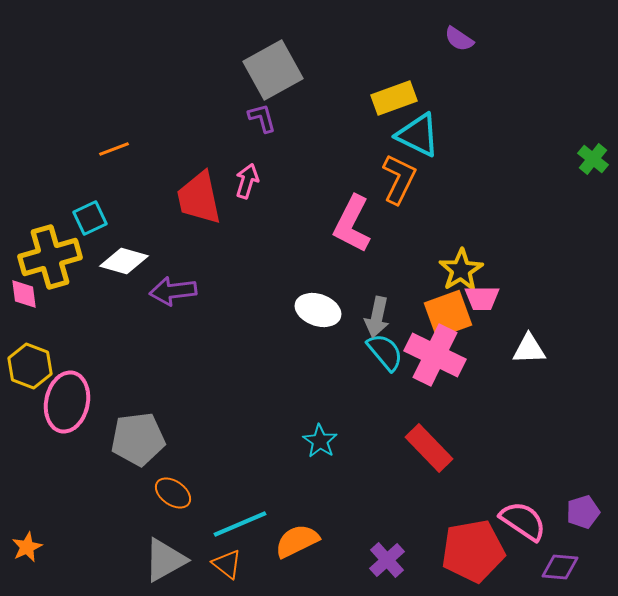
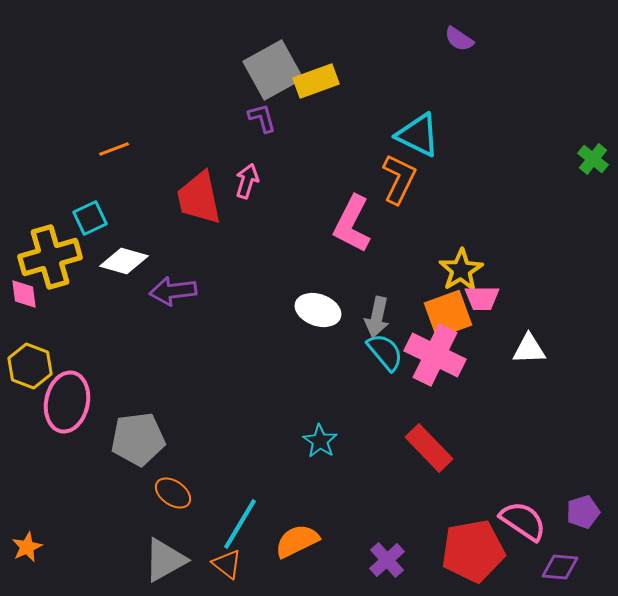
yellow rectangle: moved 78 px left, 17 px up
cyan line: rotated 36 degrees counterclockwise
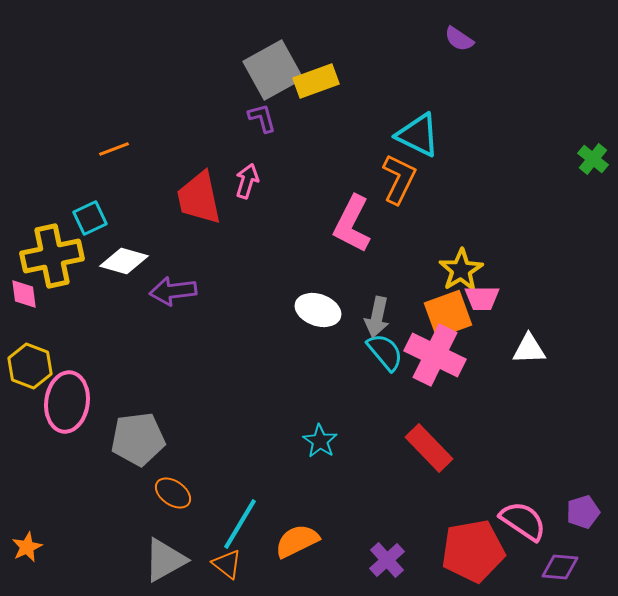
yellow cross: moved 2 px right, 1 px up; rotated 4 degrees clockwise
pink ellipse: rotated 4 degrees counterclockwise
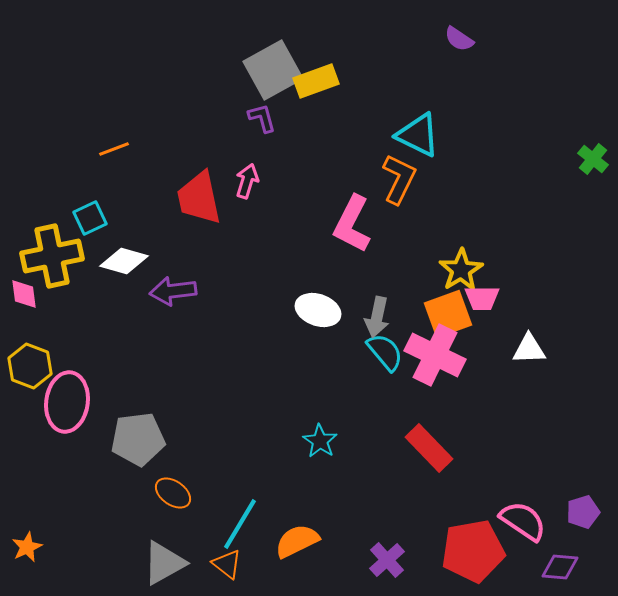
gray triangle: moved 1 px left, 3 px down
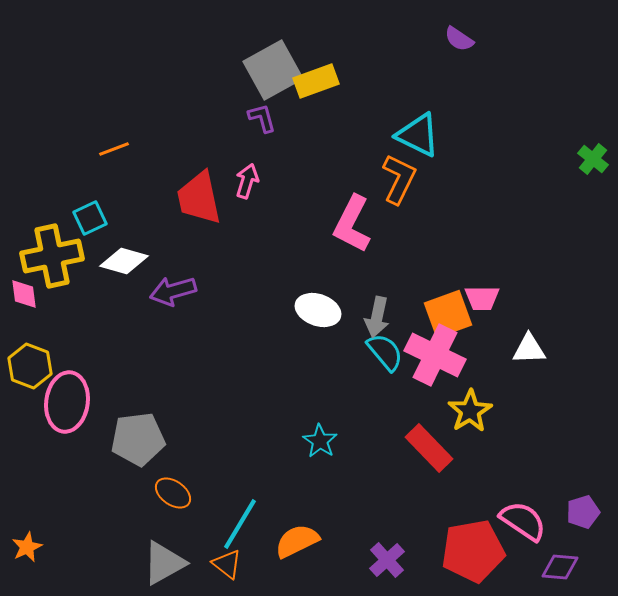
yellow star: moved 9 px right, 141 px down
purple arrow: rotated 9 degrees counterclockwise
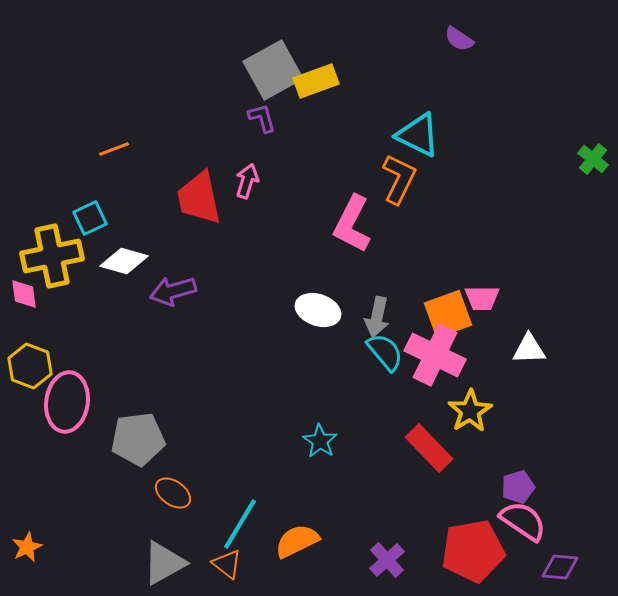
purple pentagon: moved 65 px left, 25 px up
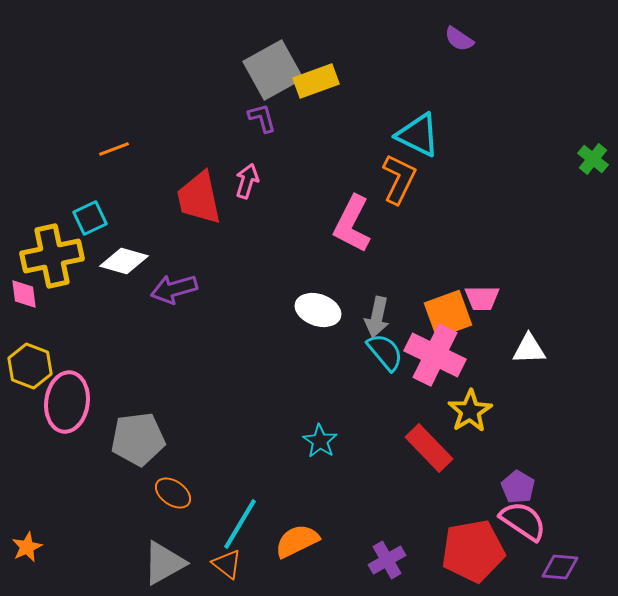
purple arrow: moved 1 px right, 2 px up
purple pentagon: rotated 24 degrees counterclockwise
purple cross: rotated 12 degrees clockwise
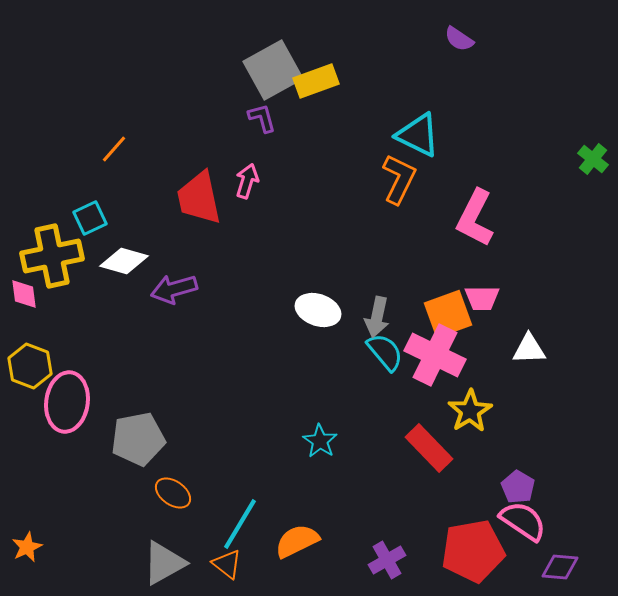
orange line: rotated 28 degrees counterclockwise
pink L-shape: moved 123 px right, 6 px up
gray pentagon: rotated 4 degrees counterclockwise
